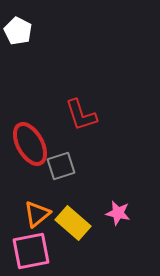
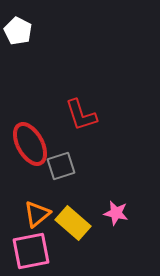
pink star: moved 2 px left
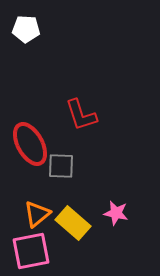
white pentagon: moved 8 px right, 2 px up; rotated 24 degrees counterclockwise
gray square: rotated 20 degrees clockwise
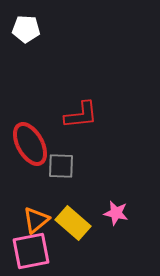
red L-shape: rotated 78 degrees counterclockwise
orange triangle: moved 1 px left, 6 px down
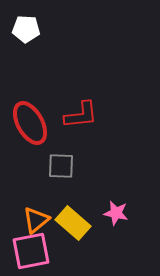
red ellipse: moved 21 px up
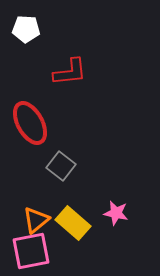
red L-shape: moved 11 px left, 43 px up
gray square: rotated 36 degrees clockwise
